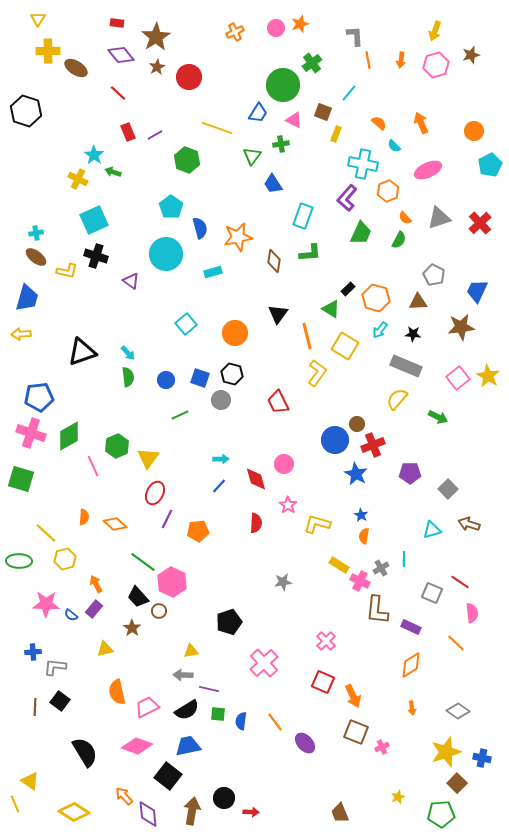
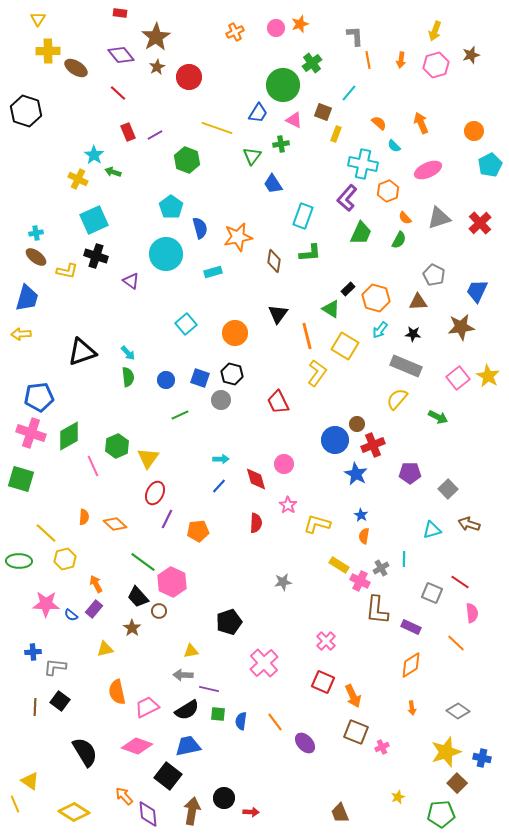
red rectangle at (117, 23): moved 3 px right, 10 px up
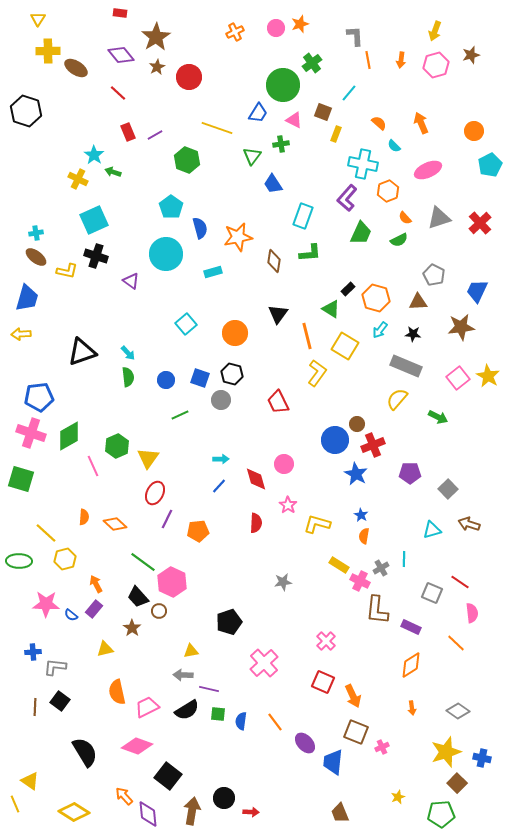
green semicircle at (399, 240): rotated 36 degrees clockwise
blue trapezoid at (188, 746): moved 145 px right, 16 px down; rotated 72 degrees counterclockwise
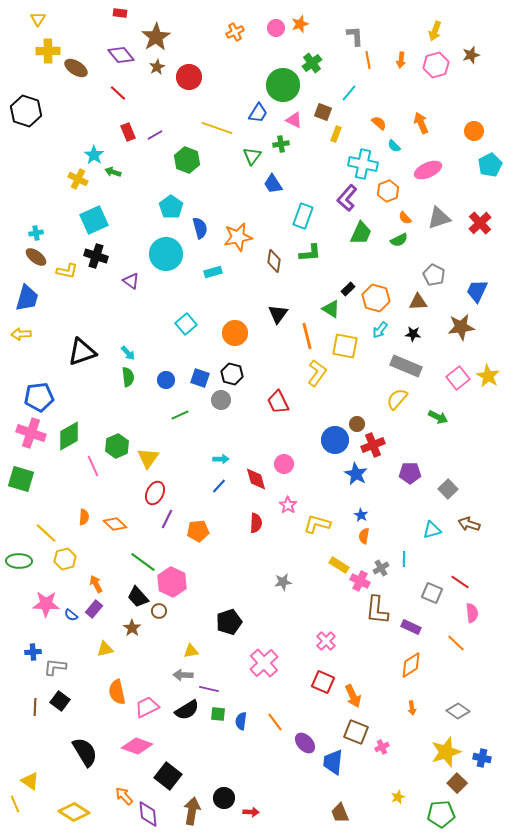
yellow square at (345, 346): rotated 20 degrees counterclockwise
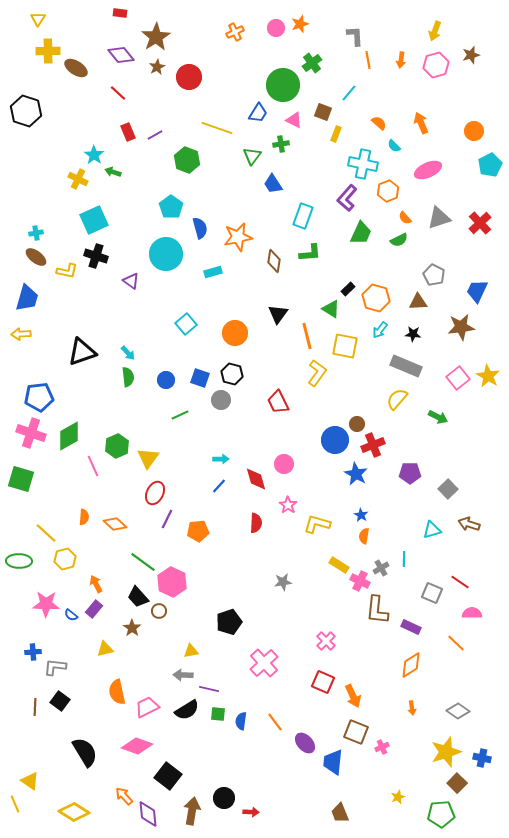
pink semicircle at (472, 613): rotated 84 degrees counterclockwise
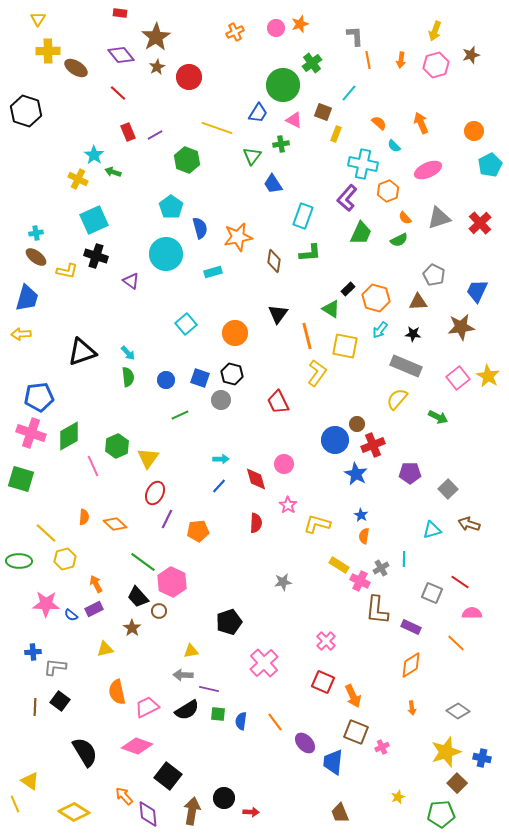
purple rectangle at (94, 609): rotated 24 degrees clockwise
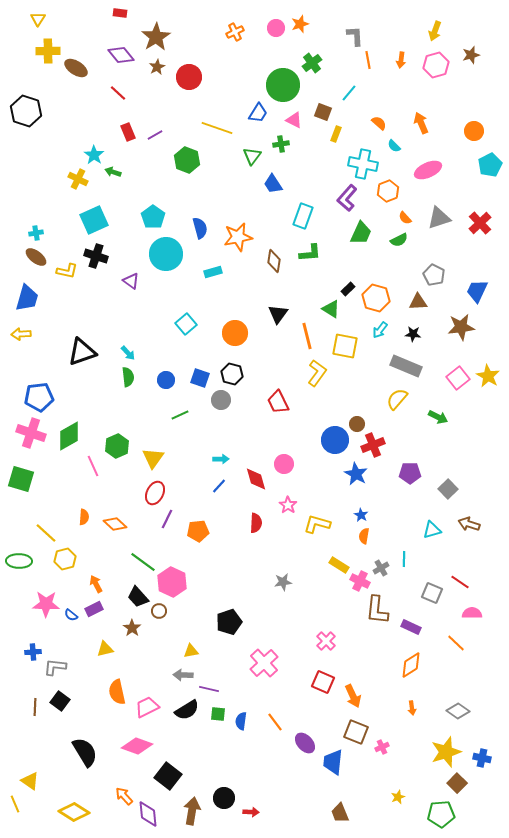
cyan pentagon at (171, 207): moved 18 px left, 10 px down
yellow triangle at (148, 458): moved 5 px right
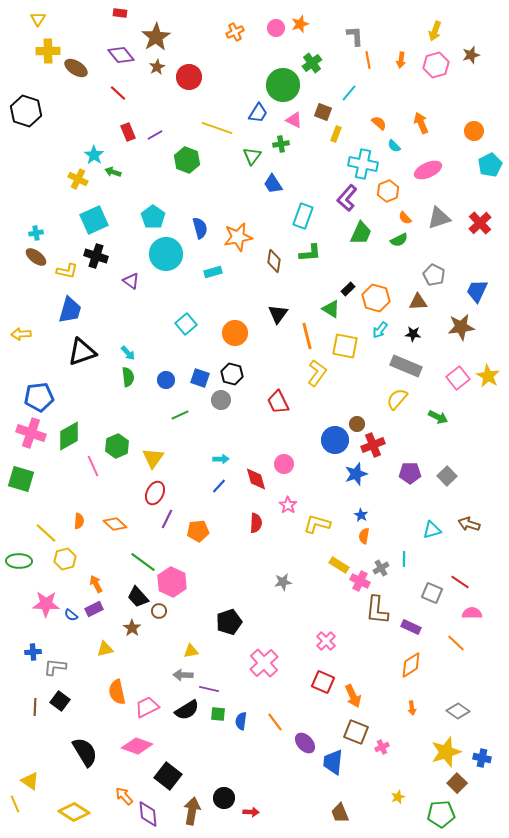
blue trapezoid at (27, 298): moved 43 px right, 12 px down
blue star at (356, 474): rotated 25 degrees clockwise
gray square at (448, 489): moved 1 px left, 13 px up
orange semicircle at (84, 517): moved 5 px left, 4 px down
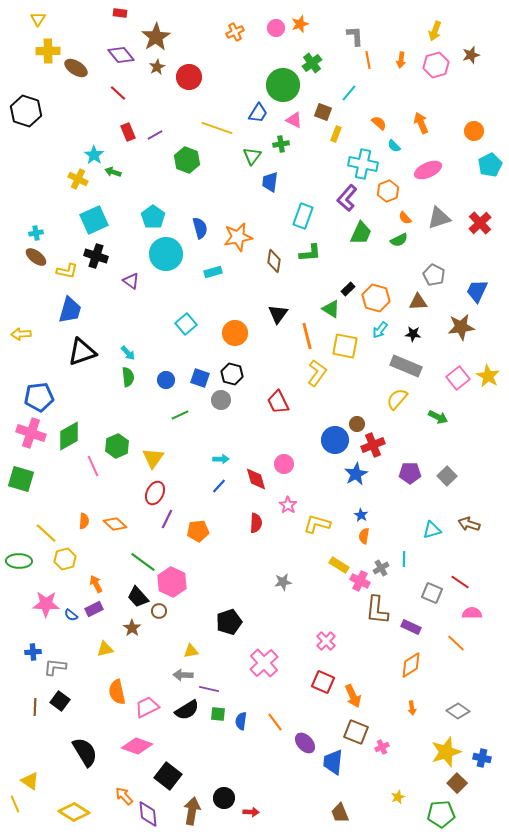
blue trapezoid at (273, 184): moved 3 px left, 2 px up; rotated 40 degrees clockwise
blue star at (356, 474): rotated 10 degrees counterclockwise
orange semicircle at (79, 521): moved 5 px right
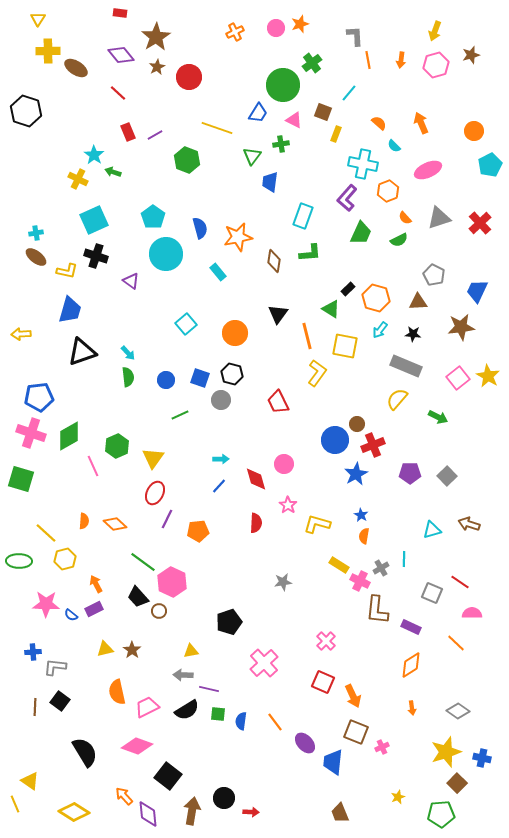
cyan rectangle at (213, 272): moved 5 px right; rotated 66 degrees clockwise
brown star at (132, 628): moved 22 px down
